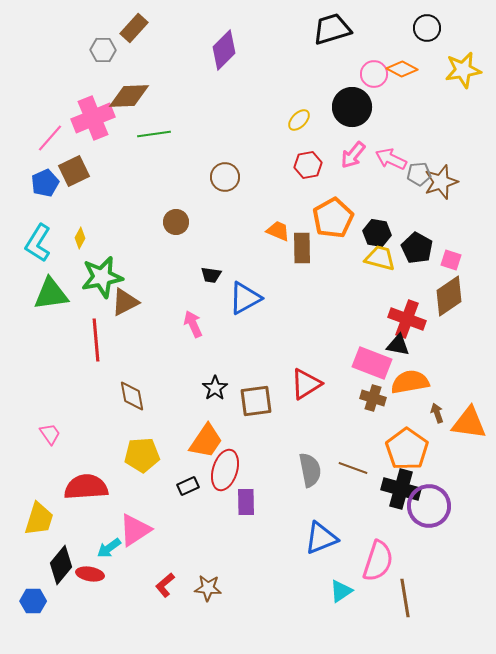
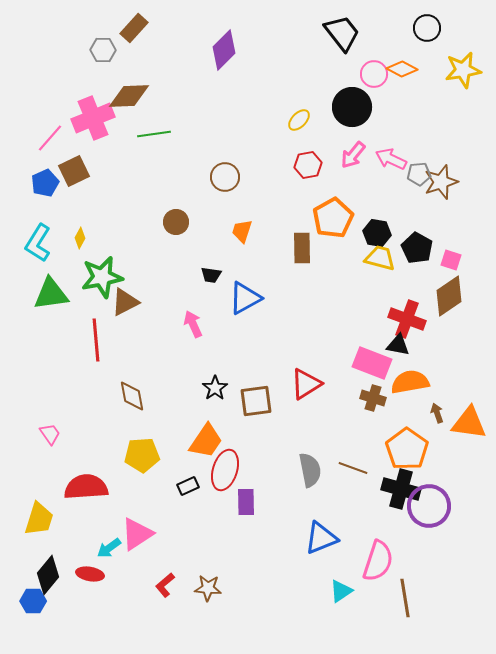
black trapezoid at (332, 29): moved 10 px right, 4 px down; rotated 69 degrees clockwise
orange trapezoid at (278, 231): moved 36 px left; rotated 95 degrees counterclockwise
pink triangle at (135, 530): moved 2 px right, 4 px down
black diamond at (61, 565): moved 13 px left, 10 px down
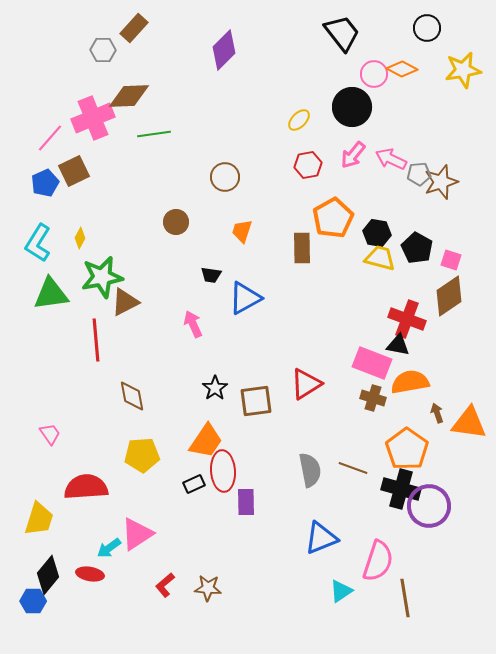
red ellipse at (225, 470): moved 2 px left, 1 px down; rotated 21 degrees counterclockwise
black rectangle at (188, 486): moved 6 px right, 2 px up
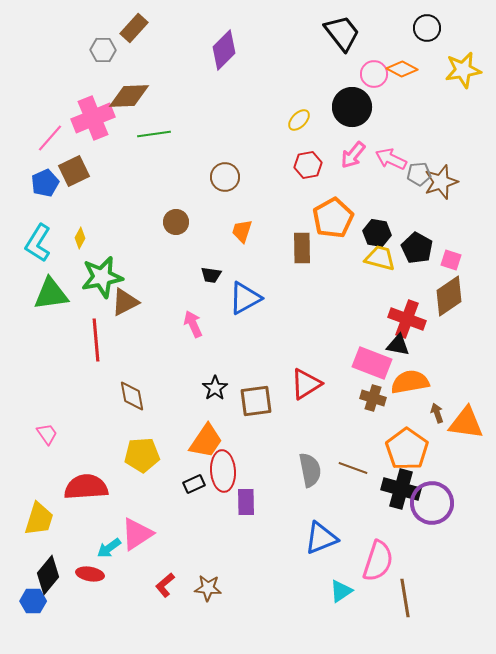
orange triangle at (469, 423): moved 3 px left
pink trapezoid at (50, 434): moved 3 px left
purple circle at (429, 506): moved 3 px right, 3 px up
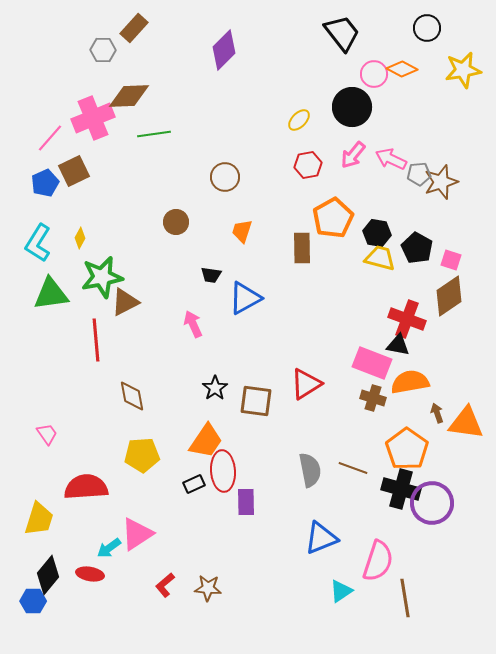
brown square at (256, 401): rotated 16 degrees clockwise
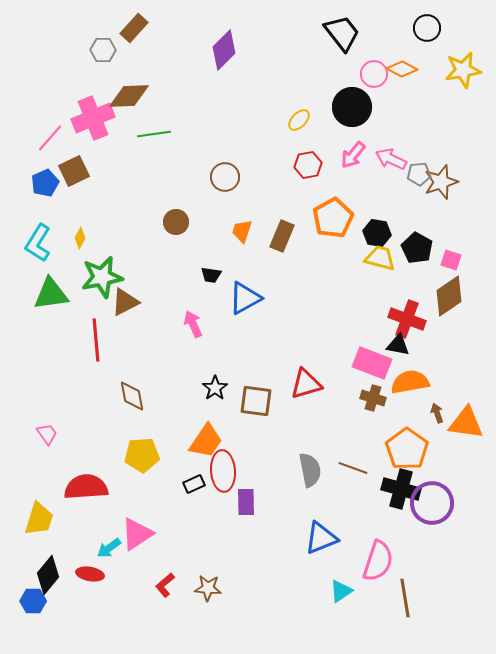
brown rectangle at (302, 248): moved 20 px left, 12 px up; rotated 24 degrees clockwise
red triangle at (306, 384): rotated 16 degrees clockwise
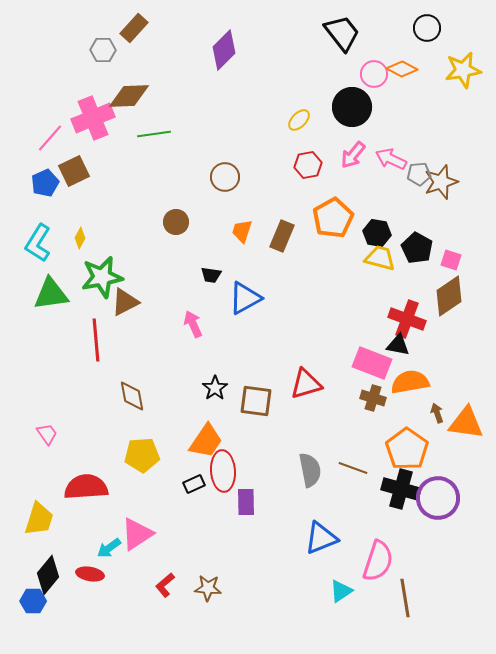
purple circle at (432, 503): moved 6 px right, 5 px up
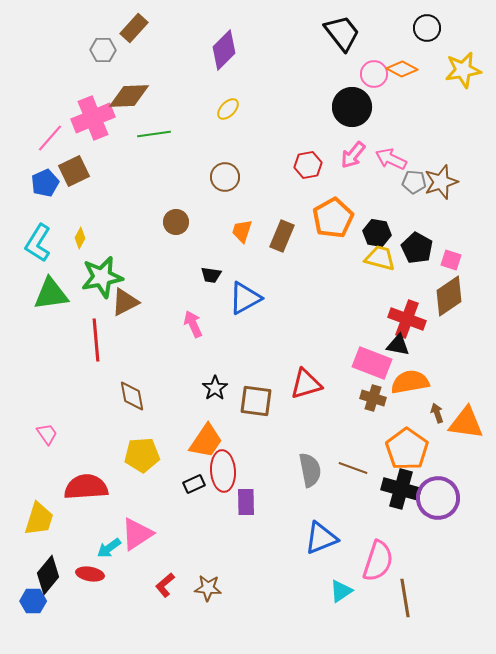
yellow ellipse at (299, 120): moved 71 px left, 11 px up
gray pentagon at (419, 174): moved 5 px left, 8 px down; rotated 10 degrees clockwise
